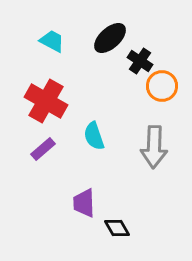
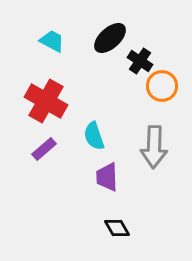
purple rectangle: moved 1 px right
purple trapezoid: moved 23 px right, 26 px up
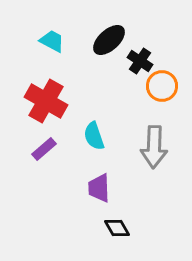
black ellipse: moved 1 px left, 2 px down
purple trapezoid: moved 8 px left, 11 px down
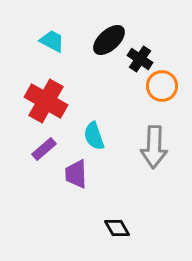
black cross: moved 2 px up
purple trapezoid: moved 23 px left, 14 px up
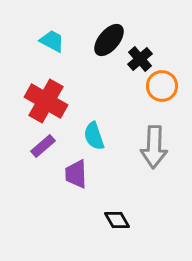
black ellipse: rotated 8 degrees counterclockwise
black cross: rotated 15 degrees clockwise
purple rectangle: moved 1 px left, 3 px up
black diamond: moved 8 px up
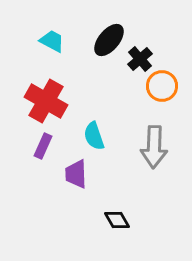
purple rectangle: rotated 25 degrees counterclockwise
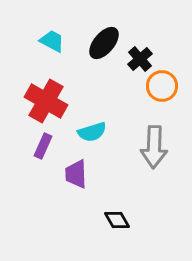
black ellipse: moved 5 px left, 3 px down
cyan semicircle: moved 2 px left, 4 px up; rotated 88 degrees counterclockwise
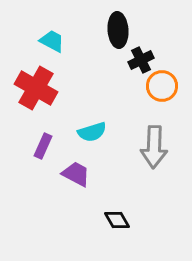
black ellipse: moved 14 px right, 13 px up; rotated 44 degrees counterclockwise
black cross: moved 1 px right, 1 px down; rotated 15 degrees clockwise
red cross: moved 10 px left, 13 px up
purple trapezoid: rotated 120 degrees clockwise
